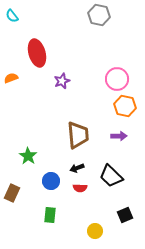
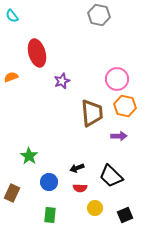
orange semicircle: moved 1 px up
brown trapezoid: moved 14 px right, 22 px up
green star: moved 1 px right
blue circle: moved 2 px left, 1 px down
yellow circle: moved 23 px up
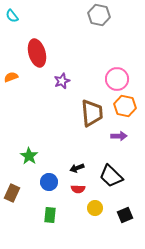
red semicircle: moved 2 px left, 1 px down
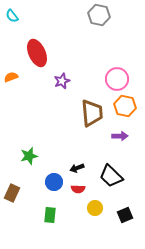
red ellipse: rotated 8 degrees counterclockwise
purple arrow: moved 1 px right
green star: rotated 24 degrees clockwise
blue circle: moved 5 px right
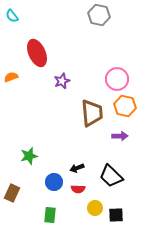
black square: moved 9 px left; rotated 21 degrees clockwise
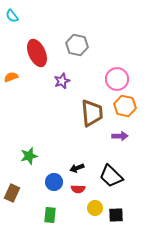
gray hexagon: moved 22 px left, 30 px down
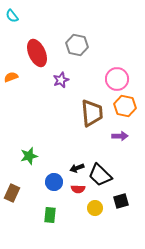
purple star: moved 1 px left, 1 px up
black trapezoid: moved 11 px left, 1 px up
black square: moved 5 px right, 14 px up; rotated 14 degrees counterclockwise
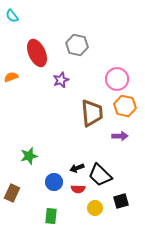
green rectangle: moved 1 px right, 1 px down
